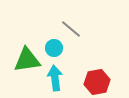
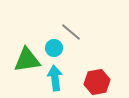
gray line: moved 3 px down
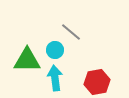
cyan circle: moved 1 px right, 2 px down
green triangle: rotated 8 degrees clockwise
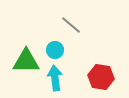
gray line: moved 7 px up
green triangle: moved 1 px left, 1 px down
red hexagon: moved 4 px right, 5 px up; rotated 20 degrees clockwise
